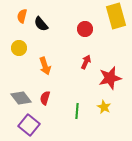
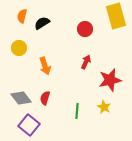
black semicircle: moved 1 px right, 1 px up; rotated 98 degrees clockwise
red star: moved 2 px down
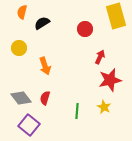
orange semicircle: moved 4 px up
red arrow: moved 14 px right, 5 px up
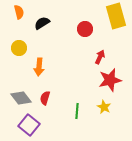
orange semicircle: moved 3 px left; rotated 152 degrees clockwise
orange arrow: moved 6 px left, 1 px down; rotated 24 degrees clockwise
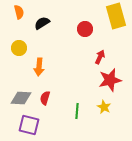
gray diamond: rotated 50 degrees counterclockwise
purple square: rotated 25 degrees counterclockwise
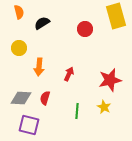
red arrow: moved 31 px left, 17 px down
